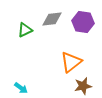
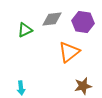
orange triangle: moved 2 px left, 10 px up
cyan arrow: rotated 48 degrees clockwise
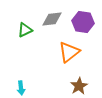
brown star: moved 4 px left; rotated 18 degrees counterclockwise
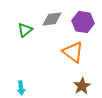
green triangle: rotated 14 degrees counterclockwise
orange triangle: moved 4 px right; rotated 45 degrees counterclockwise
brown star: moved 3 px right
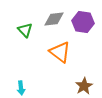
gray diamond: moved 2 px right
green triangle: rotated 35 degrees counterclockwise
orange triangle: moved 13 px left
brown star: moved 2 px right
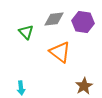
green triangle: moved 1 px right, 2 px down
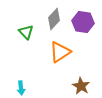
gray diamond: rotated 40 degrees counterclockwise
orange triangle: rotated 50 degrees clockwise
brown star: moved 3 px left; rotated 12 degrees counterclockwise
